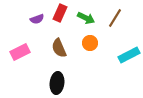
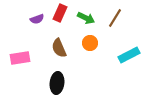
pink rectangle: moved 6 px down; rotated 18 degrees clockwise
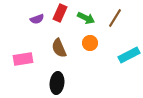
pink rectangle: moved 3 px right, 1 px down
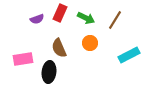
brown line: moved 2 px down
black ellipse: moved 8 px left, 11 px up
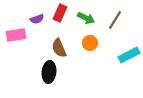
pink rectangle: moved 7 px left, 24 px up
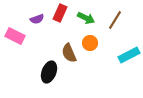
pink rectangle: moved 1 px left, 1 px down; rotated 36 degrees clockwise
brown semicircle: moved 10 px right, 5 px down
black ellipse: rotated 15 degrees clockwise
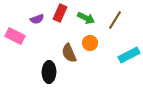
black ellipse: rotated 20 degrees counterclockwise
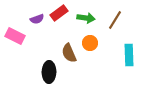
red rectangle: moved 1 px left; rotated 30 degrees clockwise
green arrow: rotated 18 degrees counterclockwise
cyan rectangle: rotated 65 degrees counterclockwise
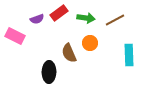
brown line: rotated 30 degrees clockwise
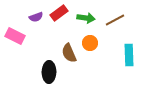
purple semicircle: moved 1 px left, 2 px up
